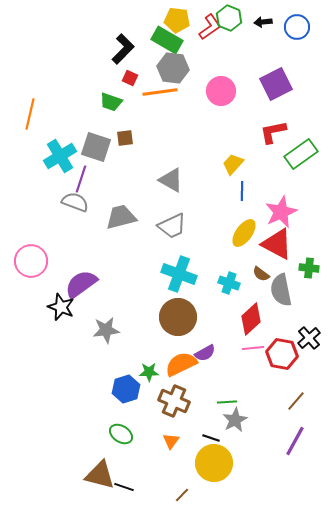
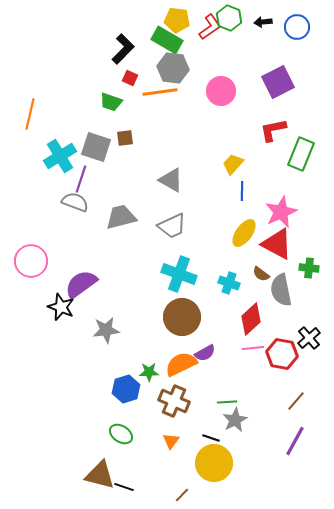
purple square at (276, 84): moved 2 px right, 2 px up
red L-shape at (273, 132): moved 2 px up
green rectangle at (301, 154): rotated 32 degrees counterclockwise
brown circle at (178, 317): moved 4 px right
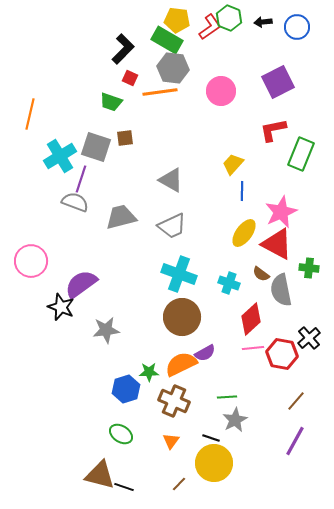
green line at (227, 402): moved 5 px up
brown line at (182, 495): moved 3 px left, 11 px up
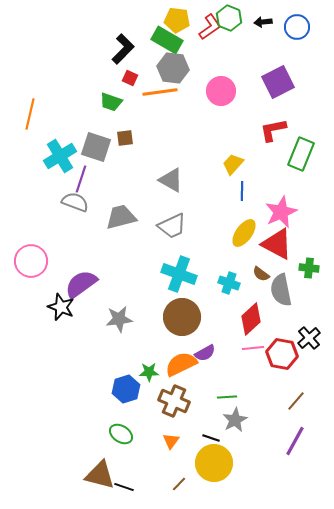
gray star at (106, 330): moved 13 px right, 11 px up
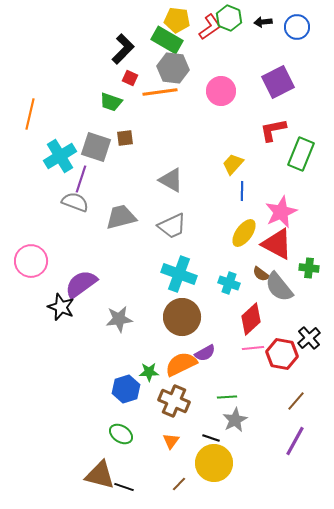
gray semicircle at (281, 290): moved 2 px left, 3 px up; rotated 28 degrees counterclockwise
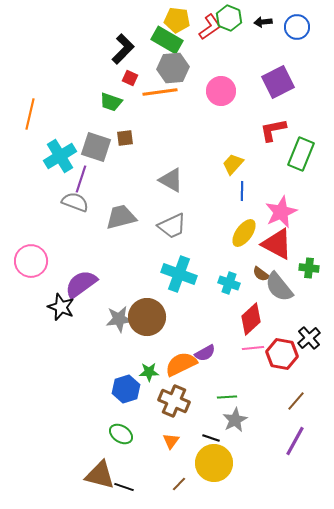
gray hexagon at (173, 68): rotated 12 degrees counterclockwise
brown circle at (182, 317): moved 35 px left
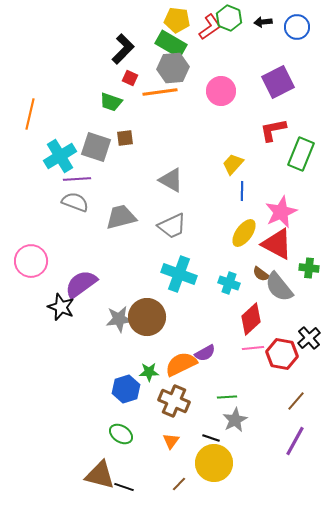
green rectangle at (167, 40): moved 4 px right, 4 px down
purple line at (81, 179): moved 4 px left; rotated 68 degrees clockwise
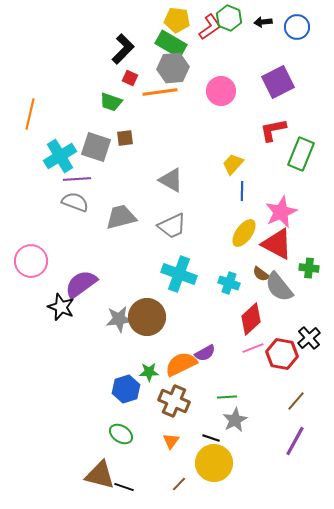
pink line at (253, 348): rotated 15 degrees counterclockwise
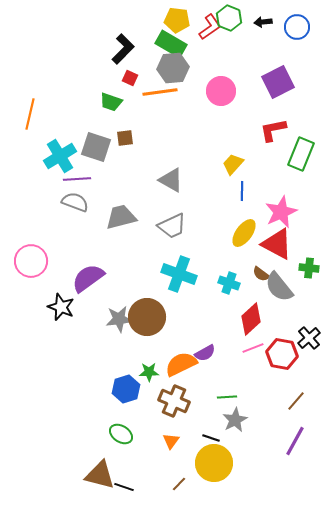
purple semicircle at (81, 284): moved 7 px right, 6 px up
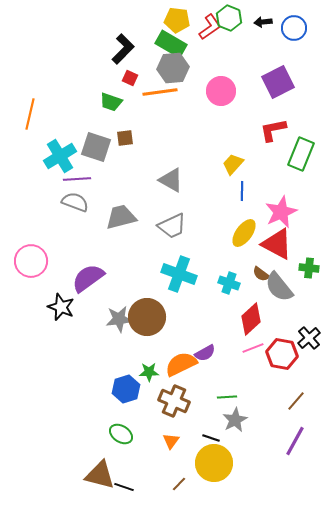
blue circle at (297, 27): moved 3 px left, 1 px down
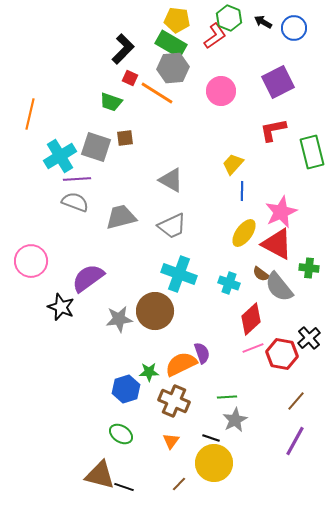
black arrow at (263, 22): rotated 36 degrees clockwise
red L-shape at (210, 27): moved 5 px right, 9 px down
orange line at (160, 92): moved 3 px left, 1 px down; rotated 40 degrees clockwise
green rectangle at (301, 154): moved 11 px right, 2 px up; rotated 36 degrees counterclockwise
brown circle at (147, 317): moved 8 px right, 6 px up
purple semicircle at (205, 353): moved 3 px left; rotated 80 degrees counterclockwise
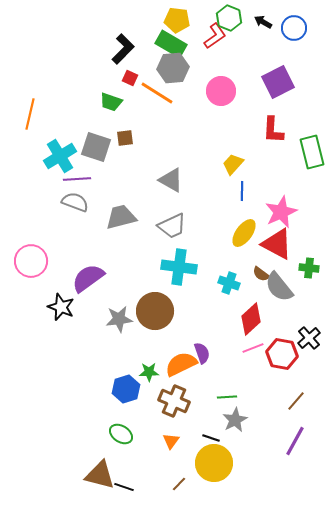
red L-shape at (273, 130): rotated 76 degrees counterclockwise
cyan cross at (179, 274): moved 7 px up; rotated 12 degrees counterclockwise
